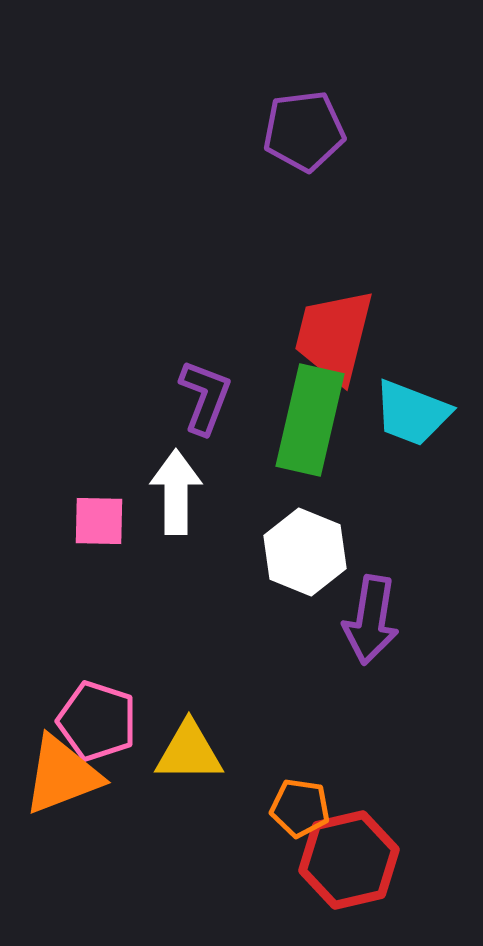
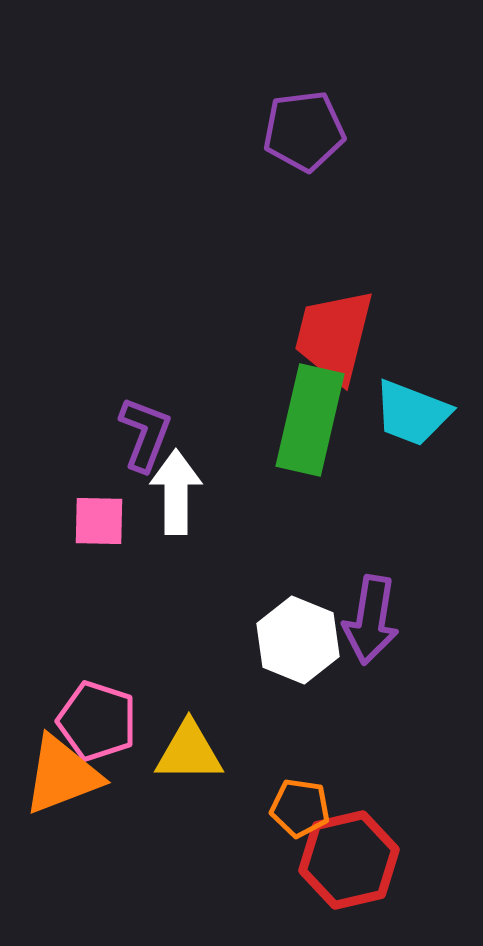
purple L-shape: moved 60 px left, 37 px down
white hexagon: moved 7 px left, 88 px down
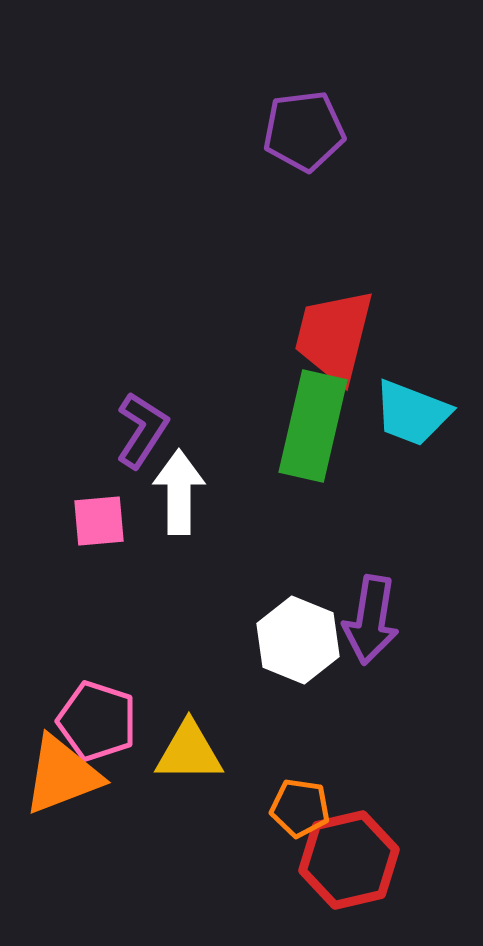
green rectangle: moved 3 px right, 6 px down
purple L-shape: moved 3 px left, 4 px up; rotated 12 degrees clockwise
white arrow: moved 3 px right
pink square: rotated 6 degrees counterclockwise
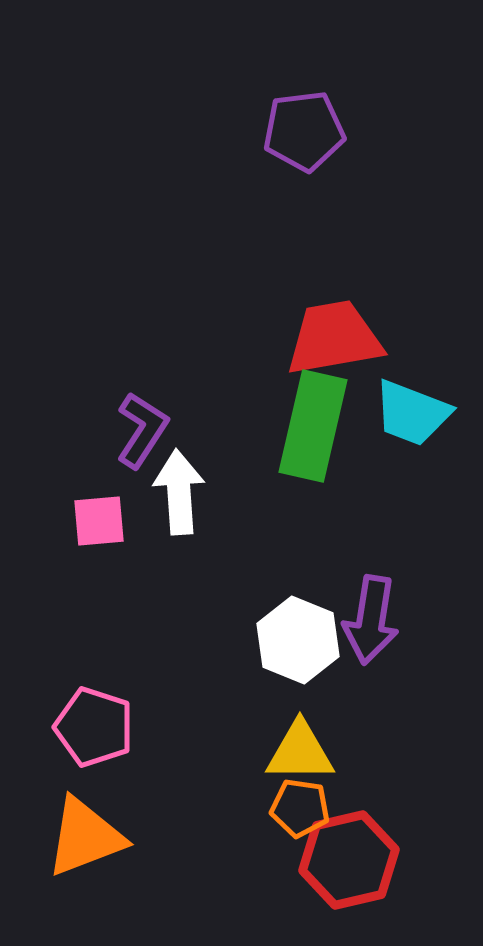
red trapezoid: moved 2 px down; rotated 66 degrees clockwise
white arrow: rotated 4 degrees counterclockwise
pink pentagon: moved 3 px left, 6 px down
yellow triangle: moved 111 px right
orange triangle: moved 23 px right, 62 px down
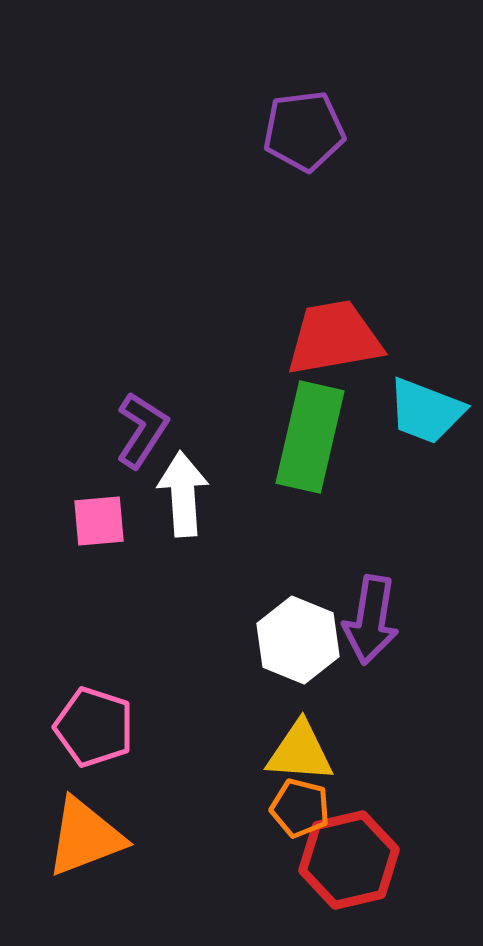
cyan trapezoid: moved 14 px right, 2 px up
green rectangle: moved 3 px left, 11 px down
white arrow: moved 4 px right, 2 px down
yellow triangle: rotated 4 degrees clockwise
orange pentagon: rotated 6 degrees clockwise
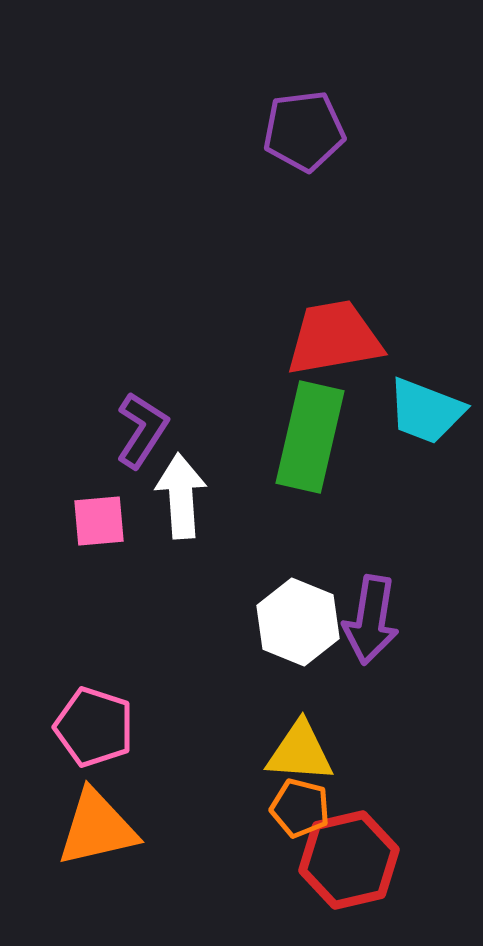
white arrow: moved 2 px left, 2 px down
white hexagon: moved 18 px up
orange triangle: moved 12 px right, 9 px up; rotated 8 degrees clockwise
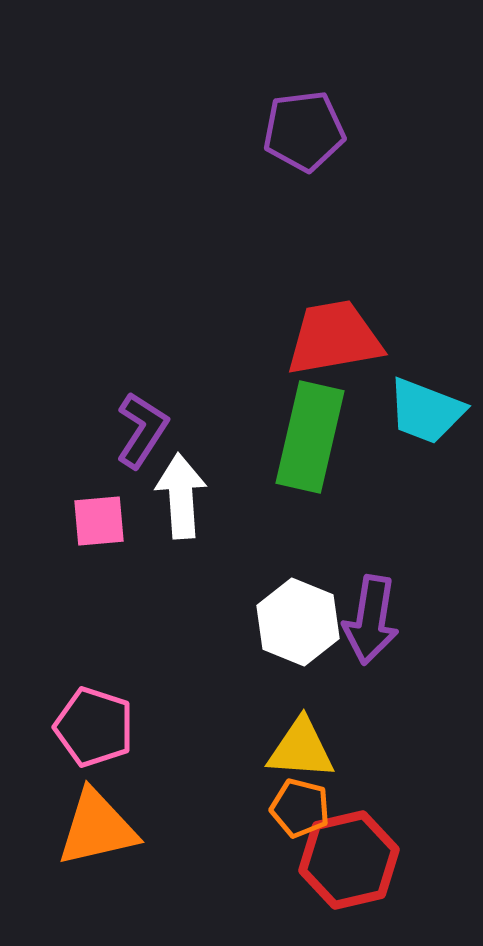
yellow triangle: moved 1 px right, 3 px up
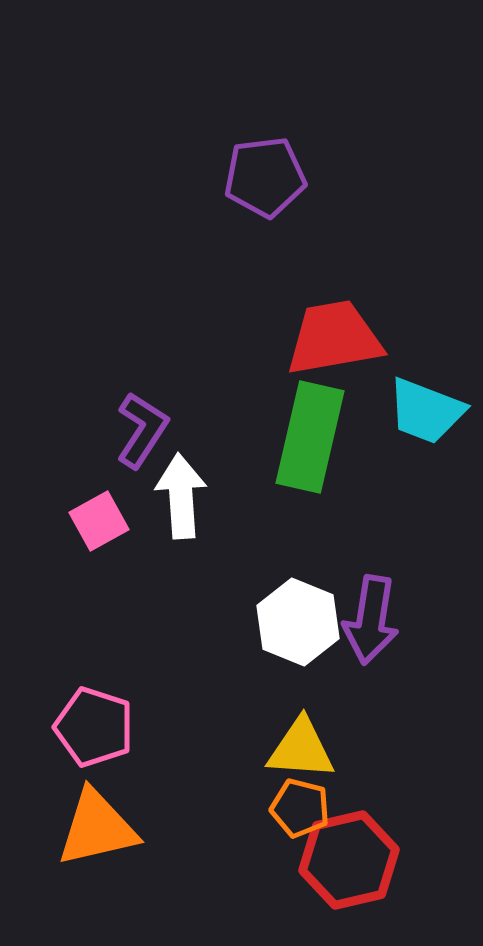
purple pentagon: moved 39 px left, 46 px down
pink square: rotated 24 degrees counterclockwise
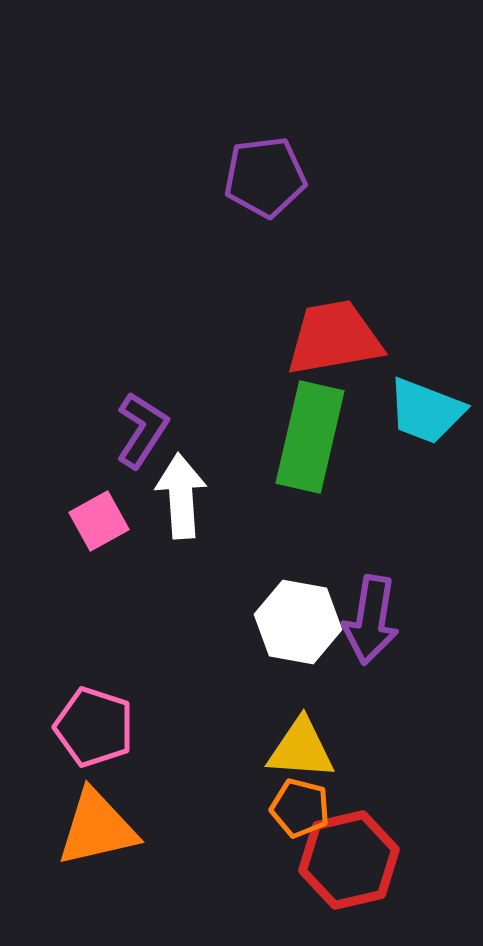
white hexagon: rotated 12 degrees counterclockwise
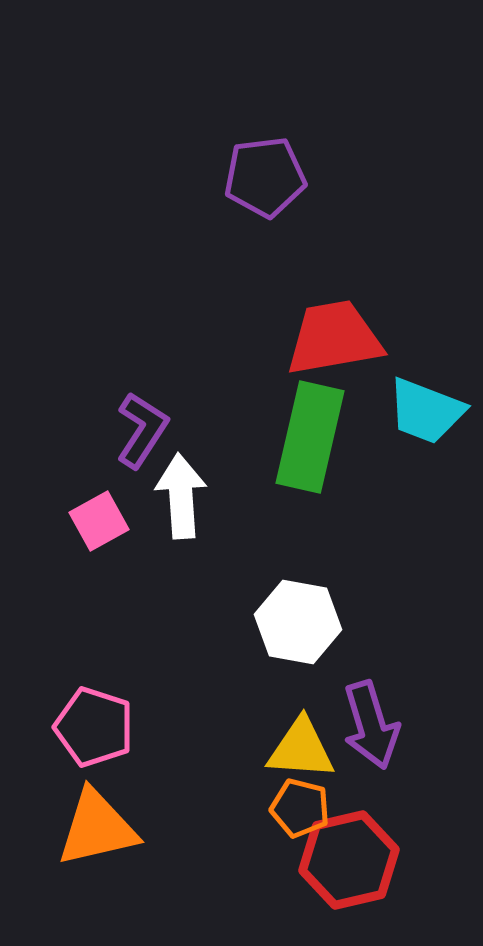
purple arrow: moved 105 px down; rotated 26 degrees counterclockwise
